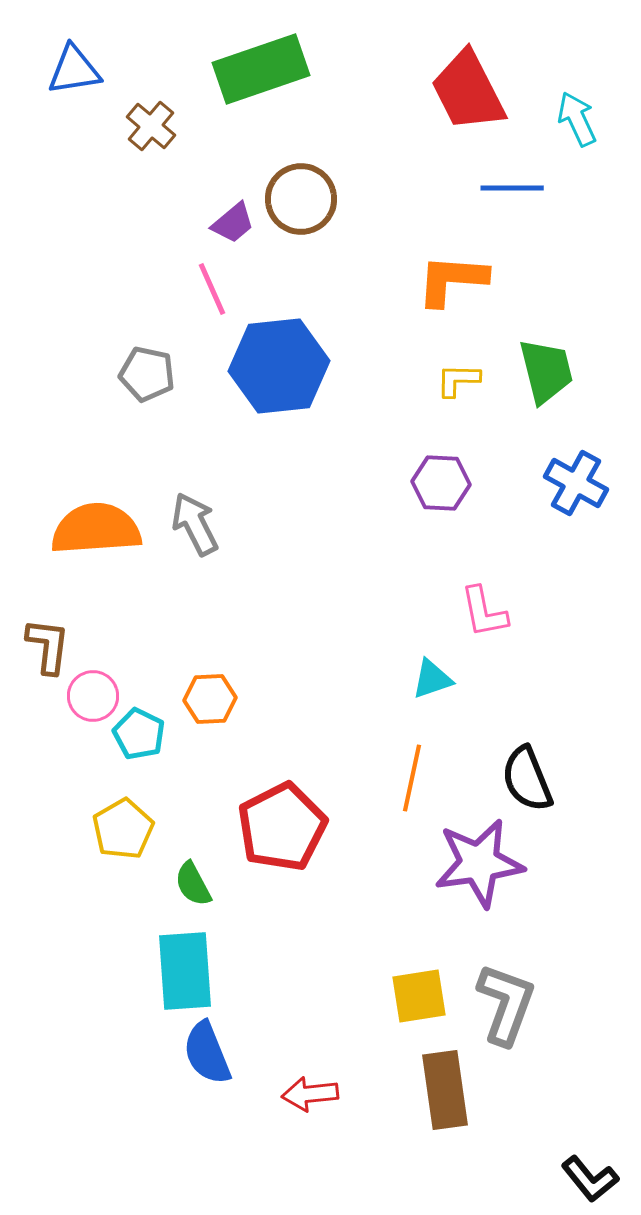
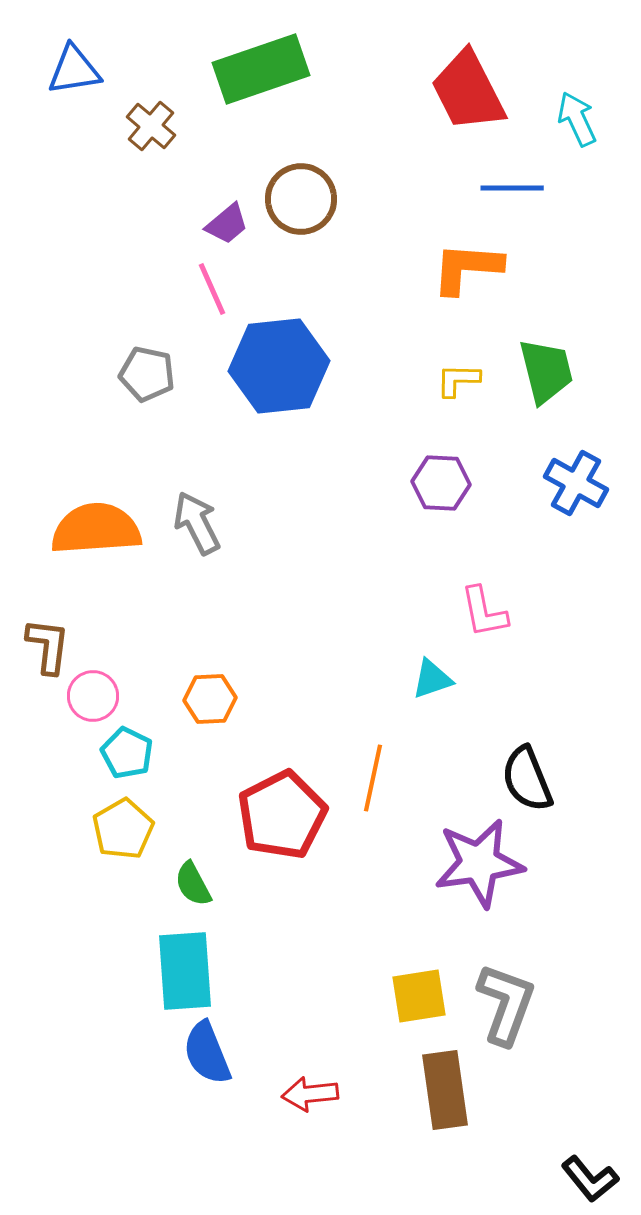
purple trapezoid: moved 6 px left, 1 px down
orange L-shape: moved 15 px right, 12 px up
gray arrow: moved 2 px right, 1 px up
cyan pentagon: moved 12 px left, 19 px down
orange line: moved 39 px left
red pentagon: moved 12 px up
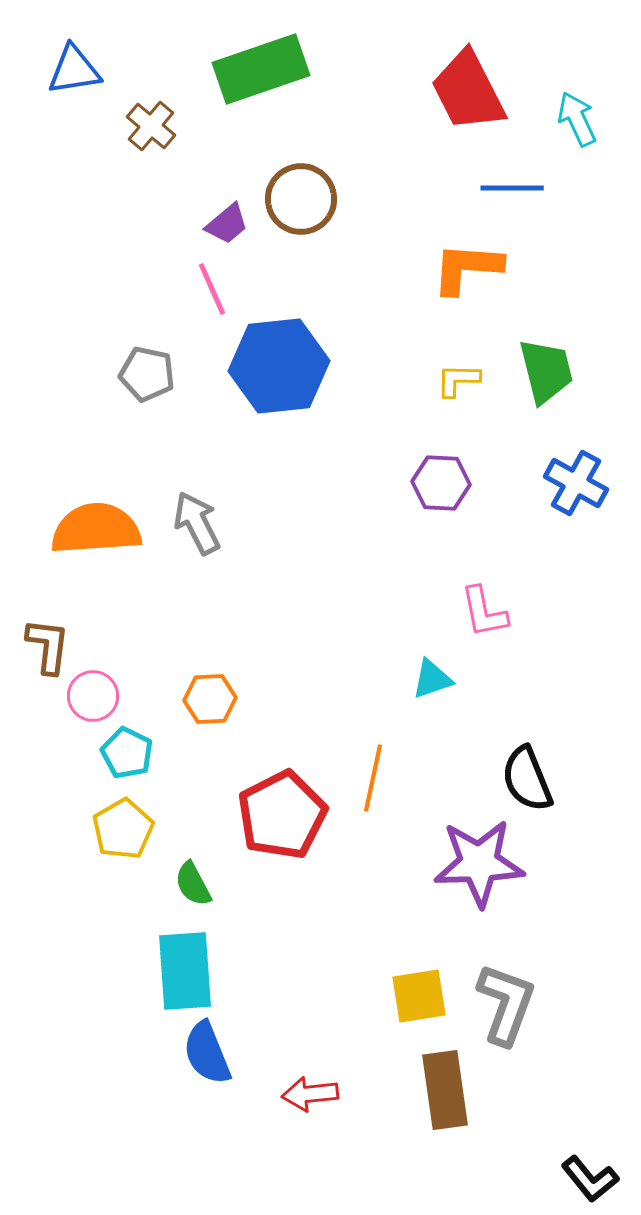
purple star: rotated 6 degrees clockwise
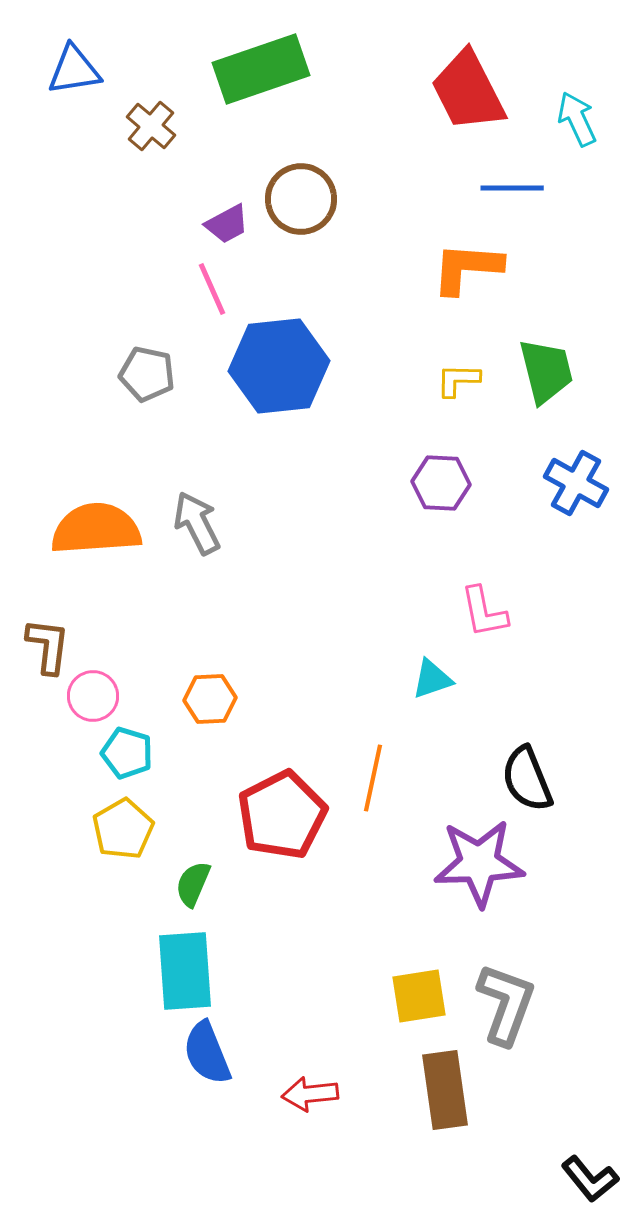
purple trapezoid: rotated 12 degrees clockwise
cyan pentagon: rotated 9 degrees counterclockwise
green semicircle: rotated 51 degrees clockwise
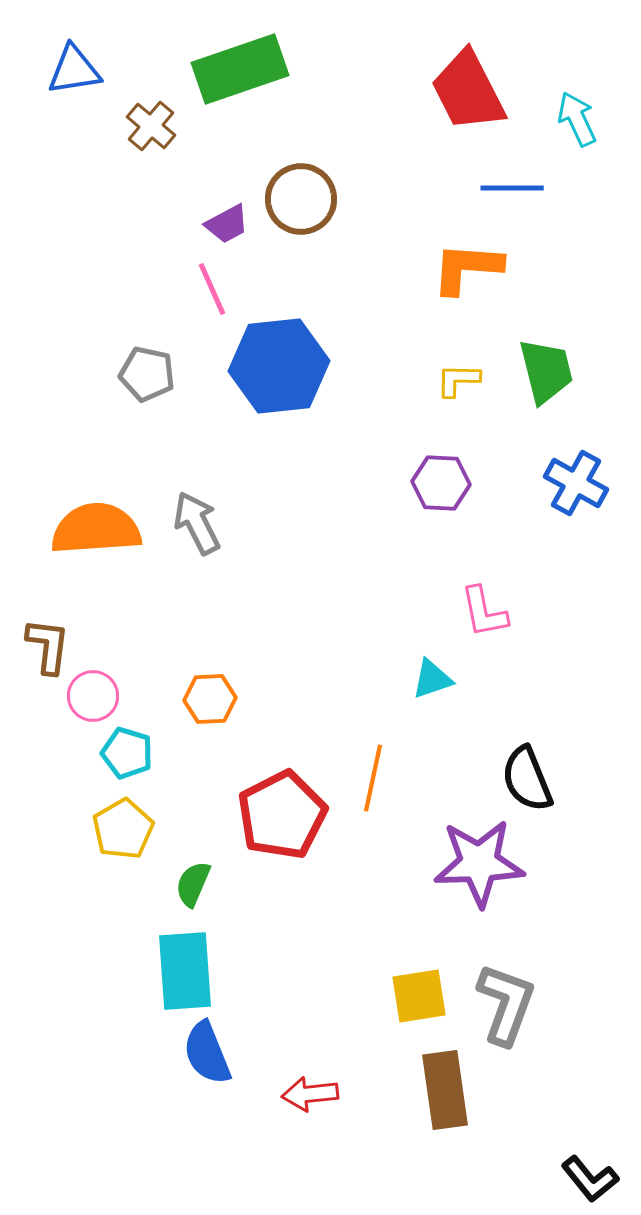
green rectangle: moved 21 px left
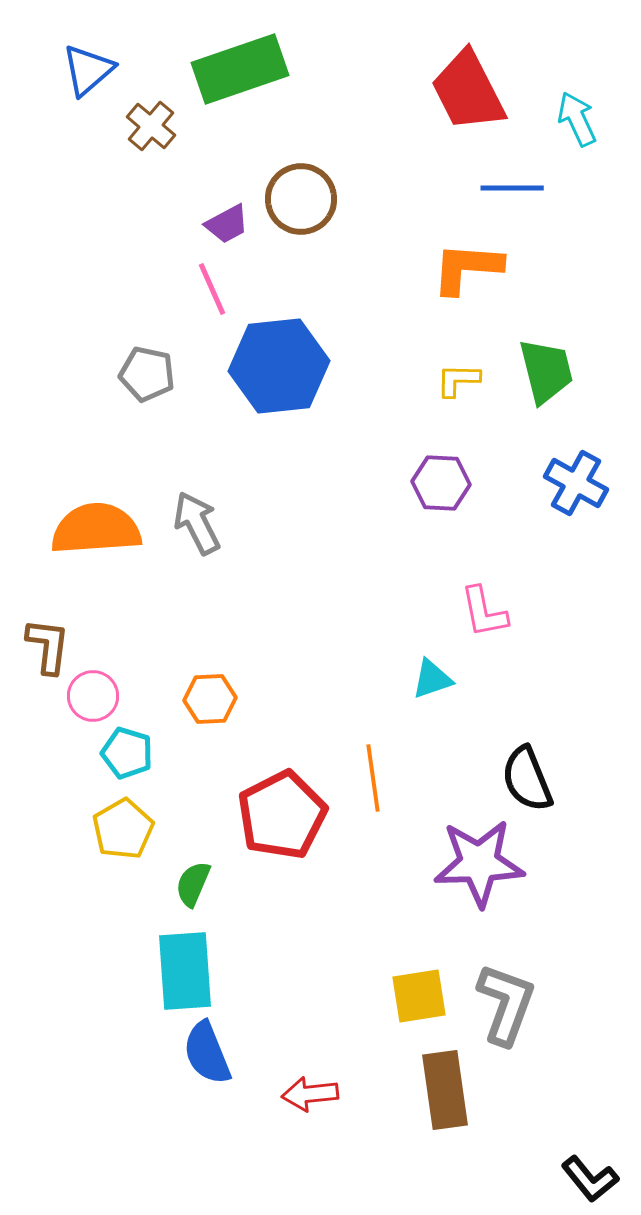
blue triangle: moved 14 px right; rotated 32 degrees counterclockwise
orange line: rotated 20 degrees counterclockwise
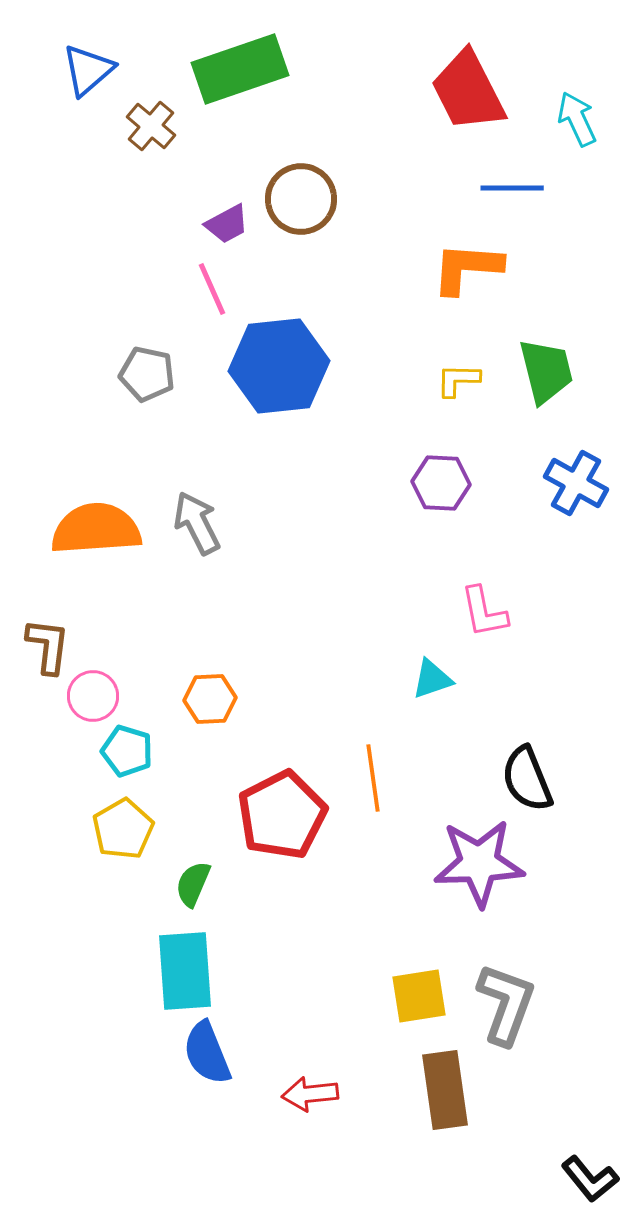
cyan pentagon: moved 2 px up
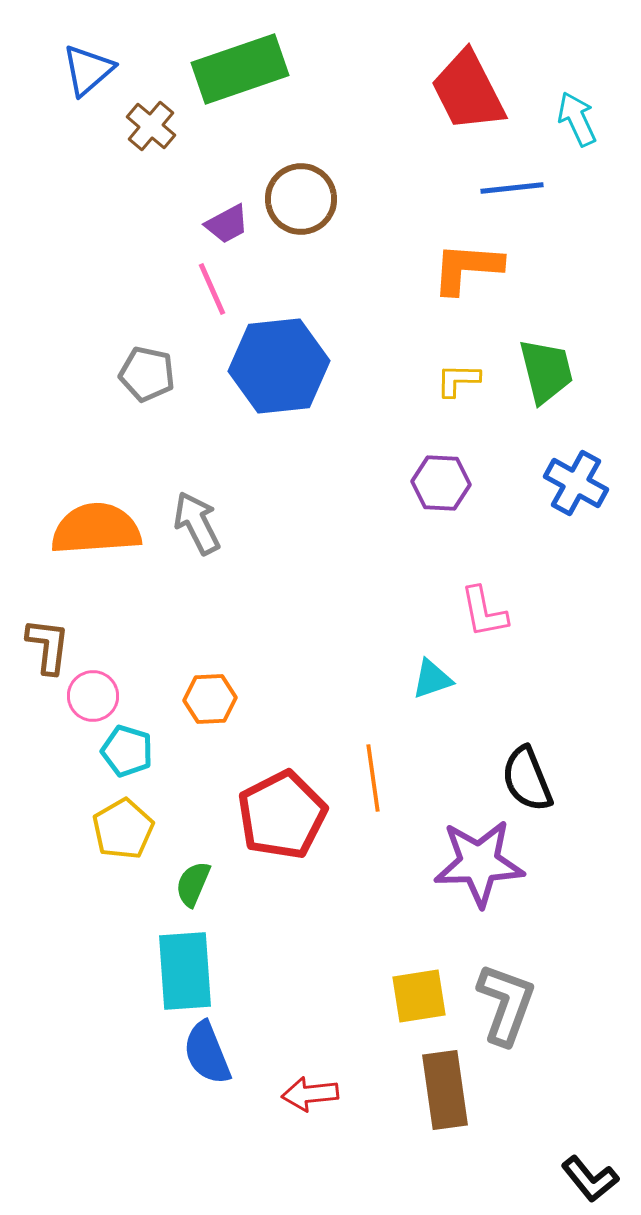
blue line: rotated 6 degrees counterclockwise
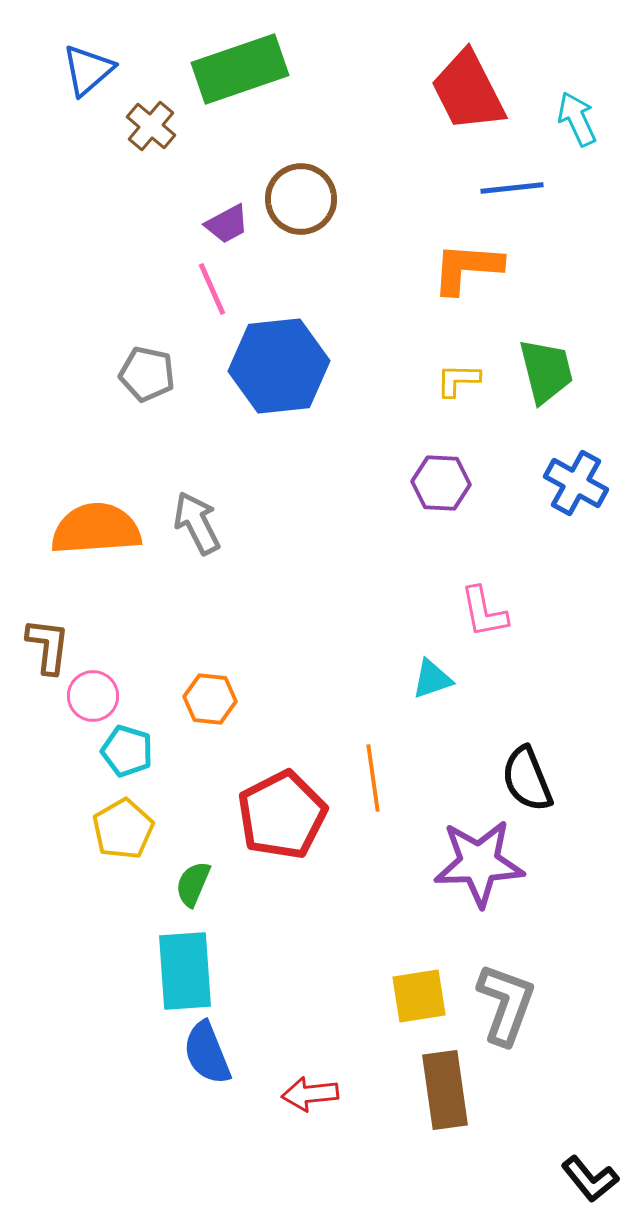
orange hexagon: rotated 9 degrees clockwise
